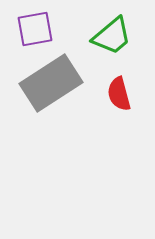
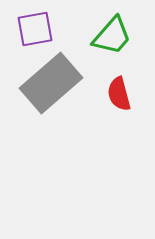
green trapezoid: rotated 9 degrees counterclockwise
gray rectangle: rotated 8 degrees counterclockwise
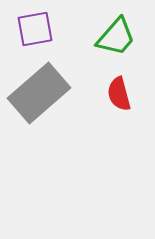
green trapezoid: moved 4 px right, 1 px down
gray rectangle: moved 12 px left, 10 px down
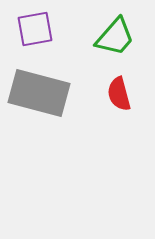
green trapezoid: moved 1 px left
gray rectangle: rotated 56 degrees clockwise
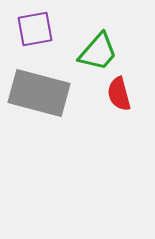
green trapezoid: moved 17 px left, 15 px down
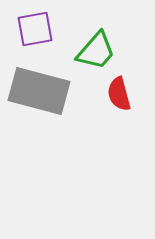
green trapezoid: moved 2 px left, 1 px up
gray rectangle: moved 2 px up
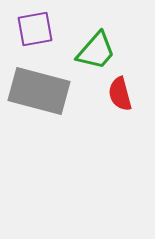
red semicircle: moved 1 px right
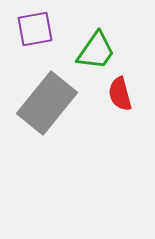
green trapezoid: rotated 6 degrees counterclockwise
gray rectangle: moved 8 px right, 12 px down; rotated 66 degrees counterclockwise
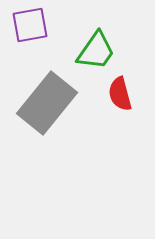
purple square: moved 5 px left, 4 px up
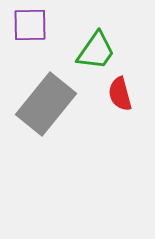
purple square: rotated 9 degrees clockwise
gray rectangle: moved 1 px left, 1 px down
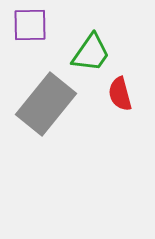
green trapezoid: moved 5 px left, 2 px down
